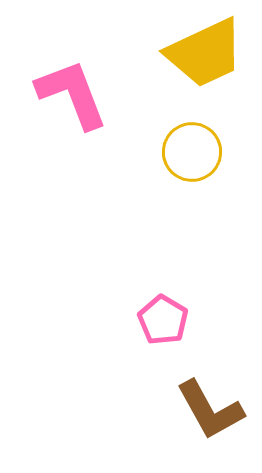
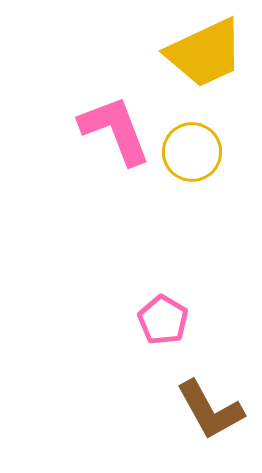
pink L-shape: moved 43 px right, 36 px down
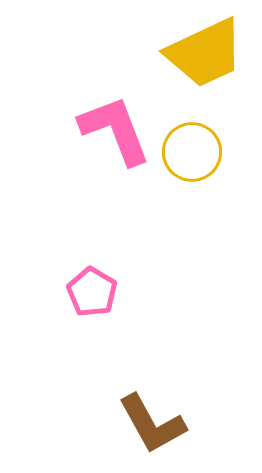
pink pentagon: moved 71 px left, 28 px up
brown L-shape: moved 58 px left, 14 px down
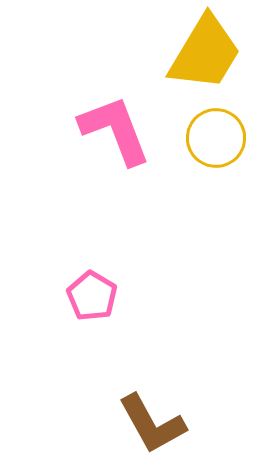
yellow trapezoid: rotated 34 degrees counterclockwise
yellow circle: moved 24 px right, 14 px up
pink pentagon: moved 4 px down
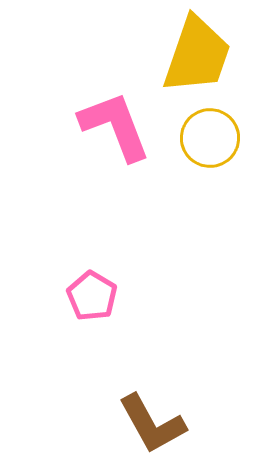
yellow trapezoid: moved 8 px left, 2 px down; rotated 12 degrees counterclockwise
pink L-shape: moved 4 px up
yellow circle: moved 6 px left
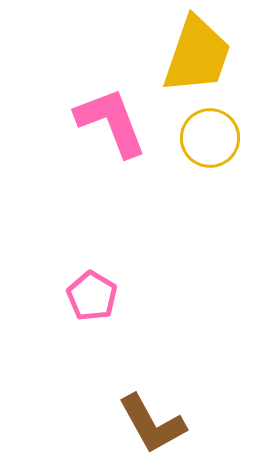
pink L-shape: moved 4 px left, 4 px up
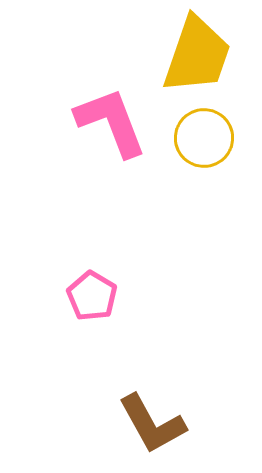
yellow circle: moved 6 px left
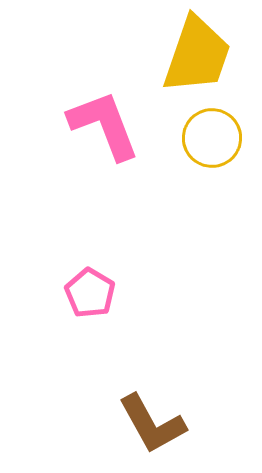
pink L-shape: moved 7 px left, 3 px down
yellow circle: moved 8 px right
pink pentagon: moved 2 px left, 3 px up
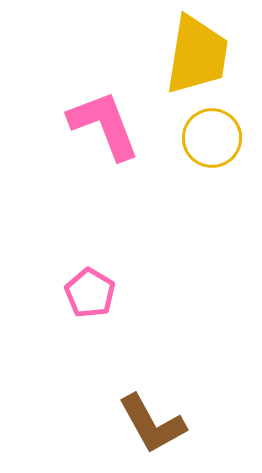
yellow trapezoid: rotated 10 degrees counterclockwise
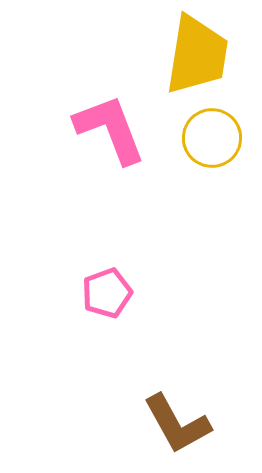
pink L-shape: moved 6 px right, 4 px down
pink pentagon: moved 17 px right; rotated 21 degrees clockwise
brown L-shape: moved 25 px right
